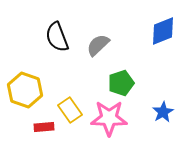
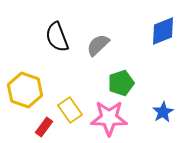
red rectangle: rotated 48 degrees counterclockwise
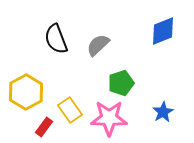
black semicircle: moved 1 px left, 2 px down
yellow hexagon: moved 1 px right, 2 px down; rotated 12 degrees clockwise
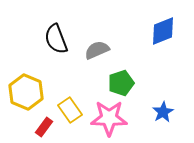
gray semicircle: moved 1 px left, 5 px down; rotated 20 degrees clockwise
yellow hexagon: rotated 8 degrees counterclockwise
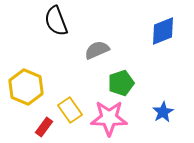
black semicircle: moved 18 px up
yellow hexagon: moved 5 px up
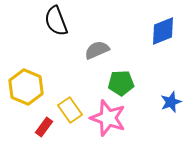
green pentagon: rotated 15 degrees clockwise
blue star: moved 8 px right, 10 px up; rotated 10 degrees clockwise
pink star: moved 1 px left; rotated 18 degrees clockwise
